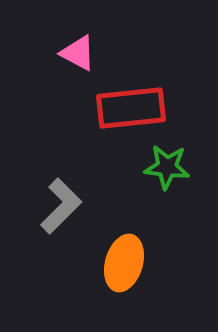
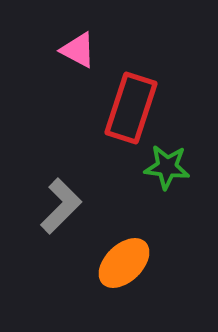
pink triangle: moved 3 px up
red rectangle: rotated 66 degrees counterclockwise
orange ellipse: rotated 30 degrees clockwise
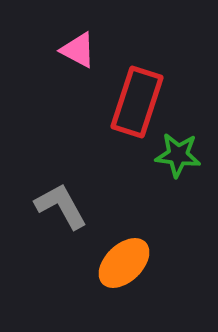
red rectangle: moved 6 px right, 6 px up
green star: moved 11 px right, 12 px up
gray L-shape: rotated 74 degrees counterclockwise
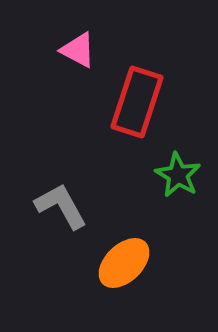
green star: moved 20 px down; rotated 24 degrees clockwise
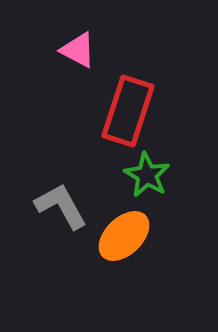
red rectangle: moved 9 px left, 9 px down
green star: moved 31 px left
orange ellipse: moved 27 px up
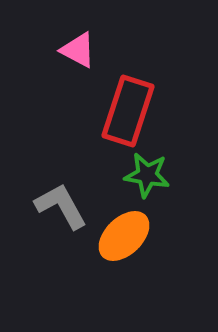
green star: rotated 21 degrees counterclockwise
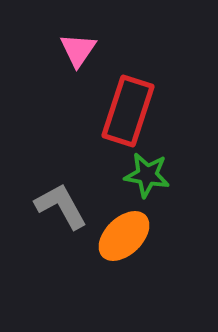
pink triangle: rotated 36 degrees clockwise
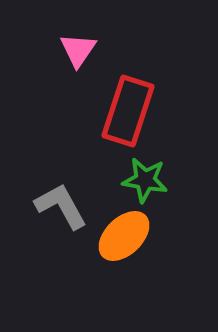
green star: moved 2 px left, 5 px down
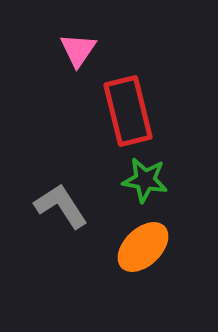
red rectangle: rotated 32 degrees counterclockwise
gray L-shape: rotated 4 degrees counterclockwise
orange ellipse: moved 19 px right, 11 px down
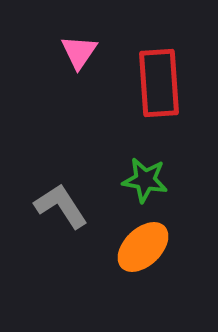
pink triangle: moved 1 px right, 2 px down
red rectangle: moved 31 px right, 28 px up; rotated 10 degrees clockwise
